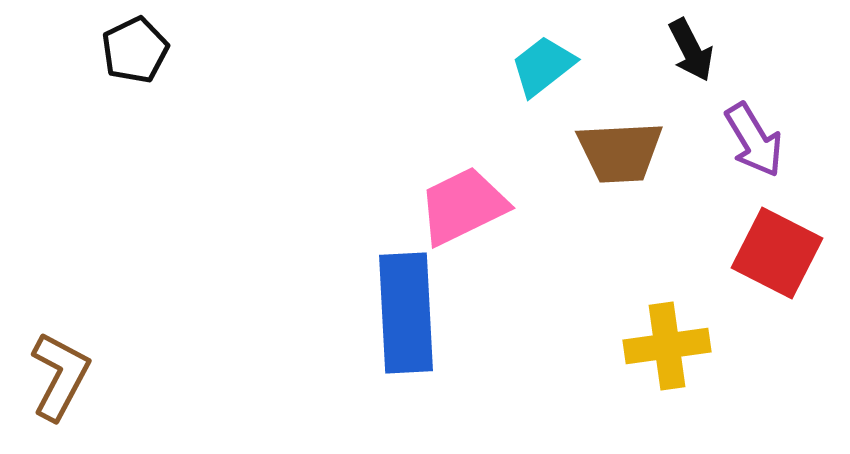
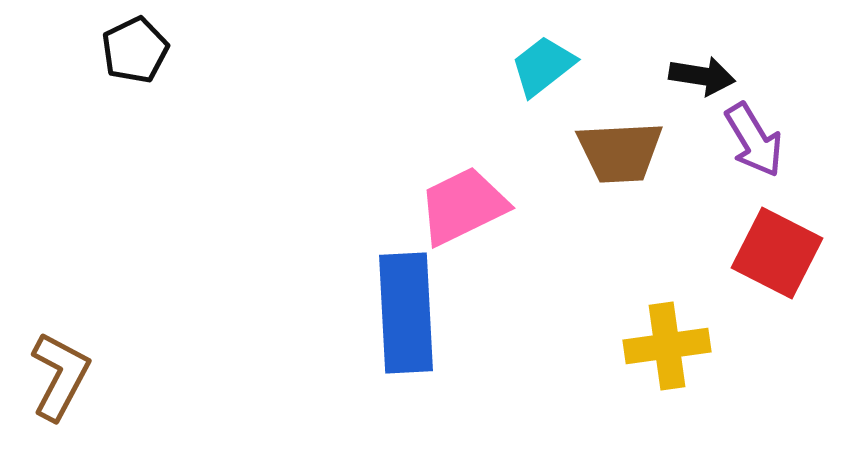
black arrow: moved 11 px right, 26 px down; rotated 54 degrees counterclockwise
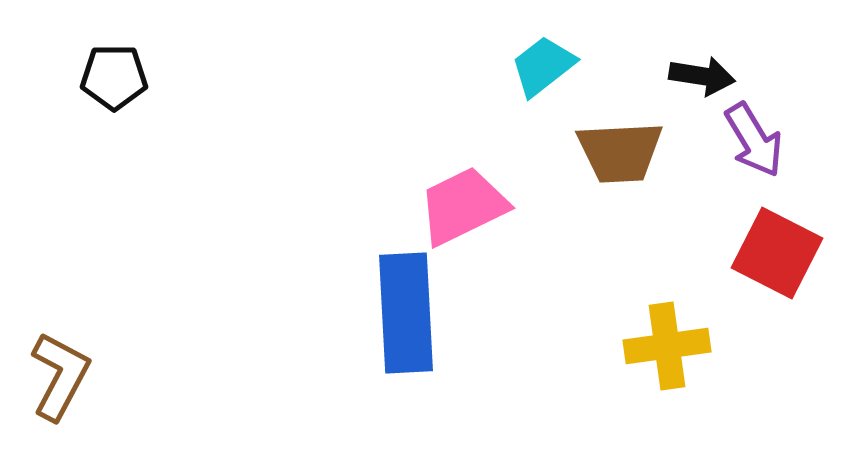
black pentagon: moved 21 px left, 27 px down; rotated 26 degrees clockwise
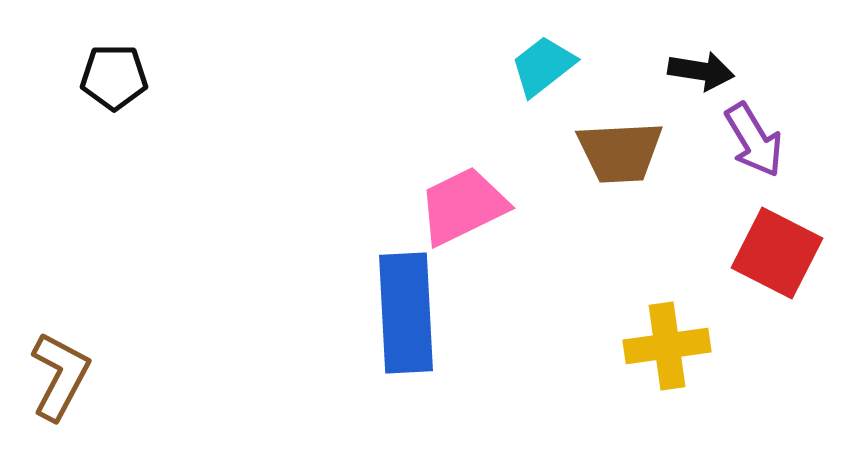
black arrow: moved 1 px left, 5 px up
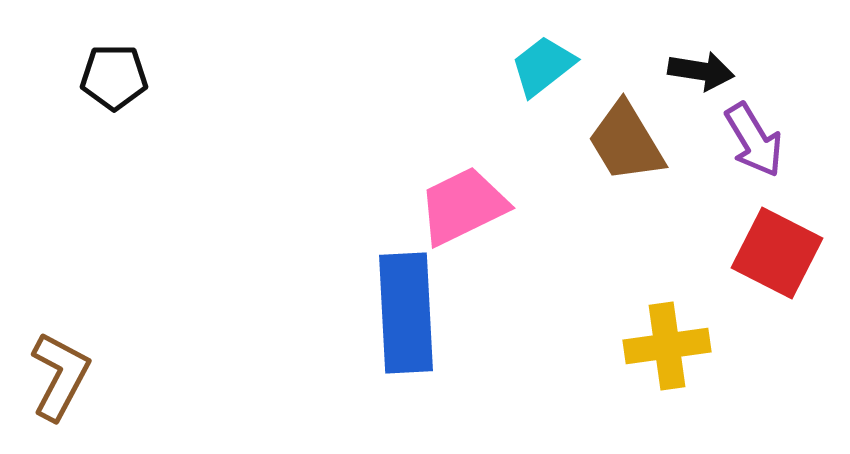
brown trapezoid: moved 6 px right, 10 px up; rotated 62 degrees clockwise
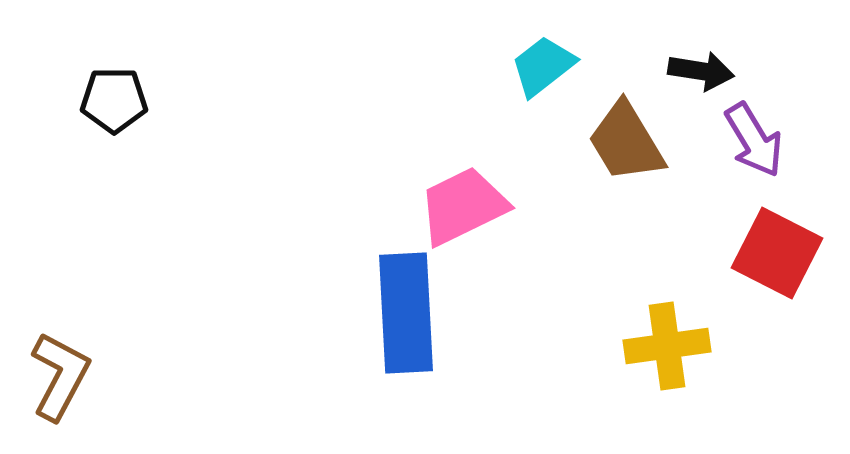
black pentagon: moved 23 px down
